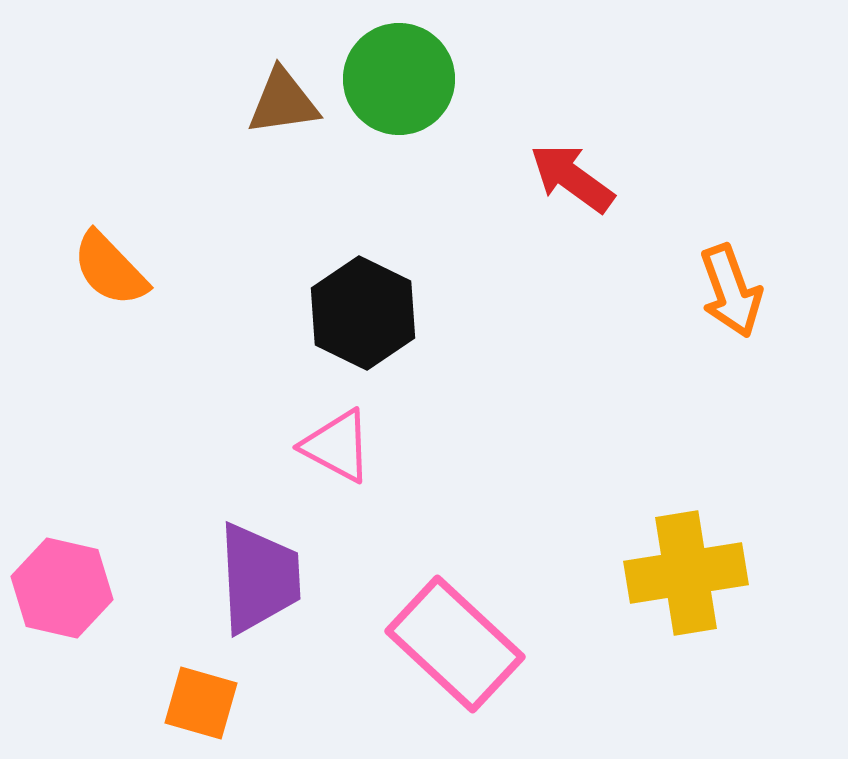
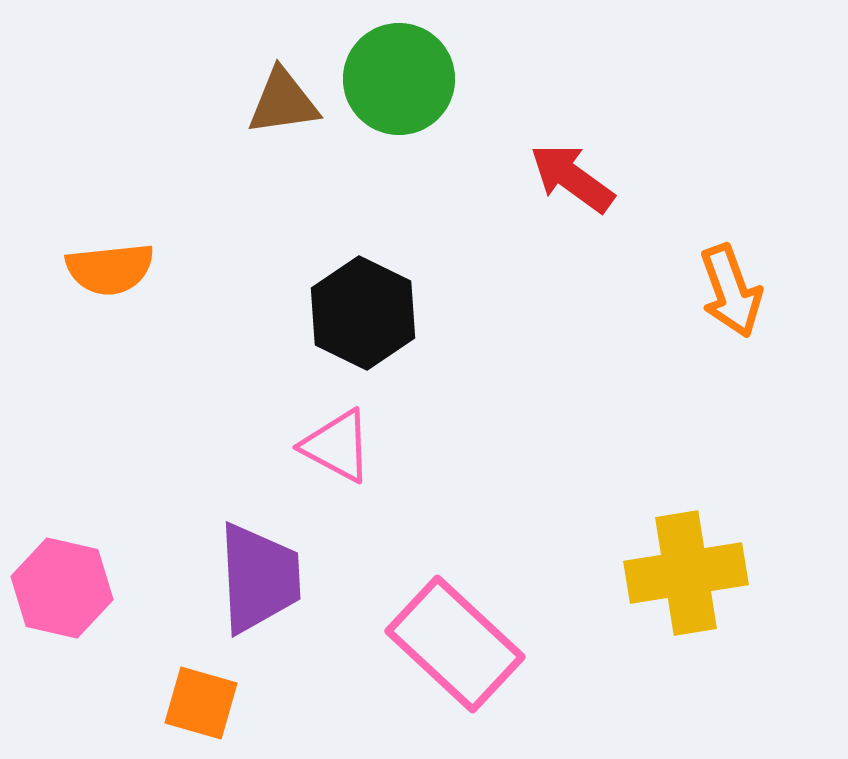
orange semicircle: rotated 52 degrees counterclockwise
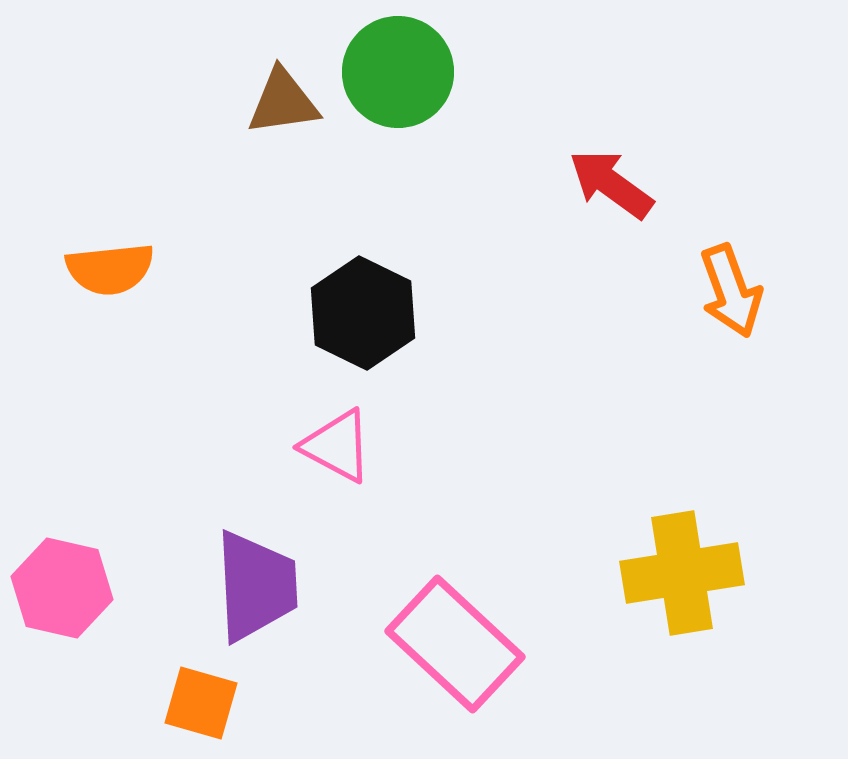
green circle: moved 1 px left, 7 px up
red arrow: moved 39 px right, 6 px down
yellow cross: moved 4 px left
purple trapezoid: moved 3 px left, 8 px down
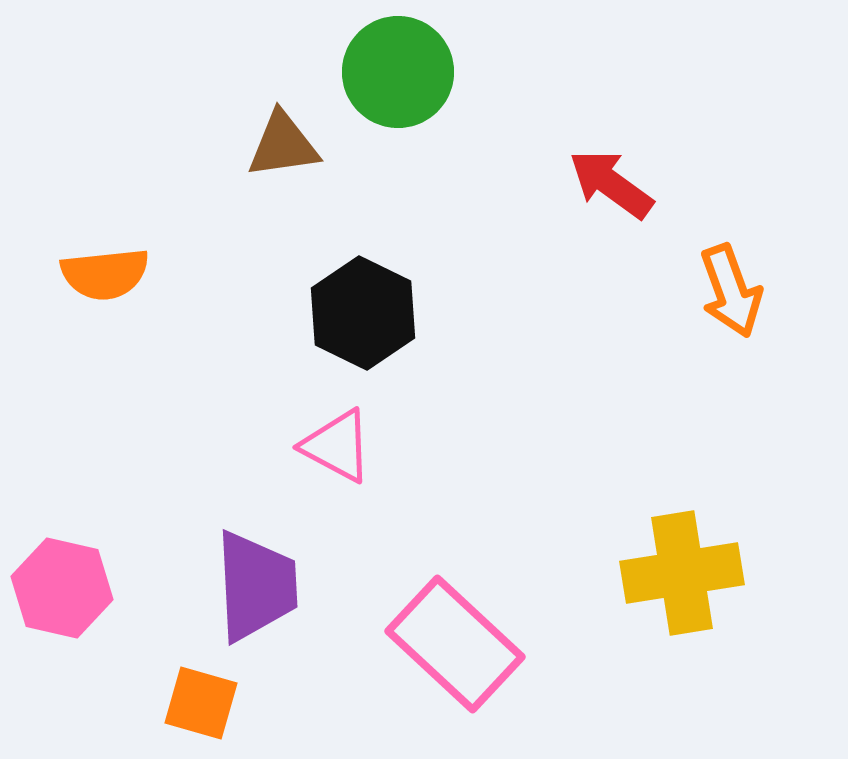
brown triangle: moved 43 px down
orange semicircle: moved 5 px left, 5 px down
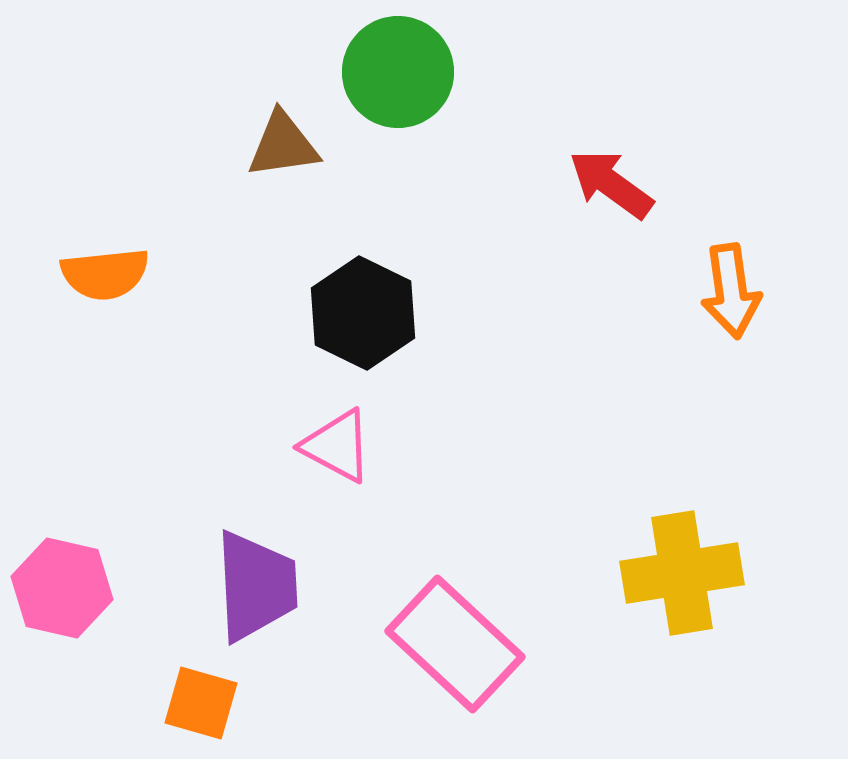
orange arrow: rotated 12 degrees clockwise
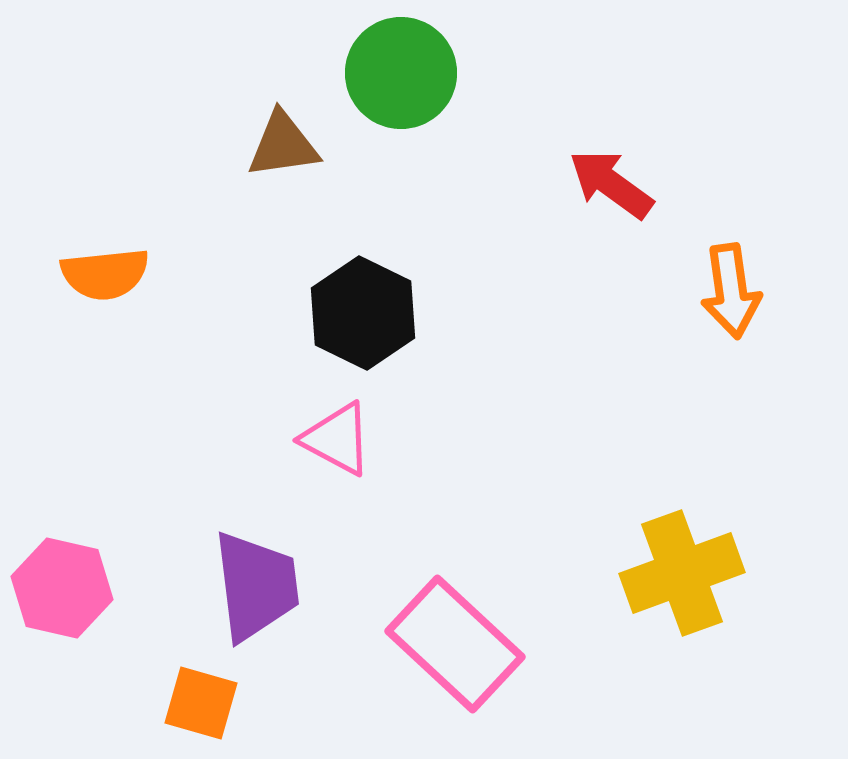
green circle: moved 3 px right, 1 px down
pink triangle: moved 7 px up
yellow cross: rotated 11 degrees counterclockwise
purple trapezoid: rotated 4 degrees counterclockwise
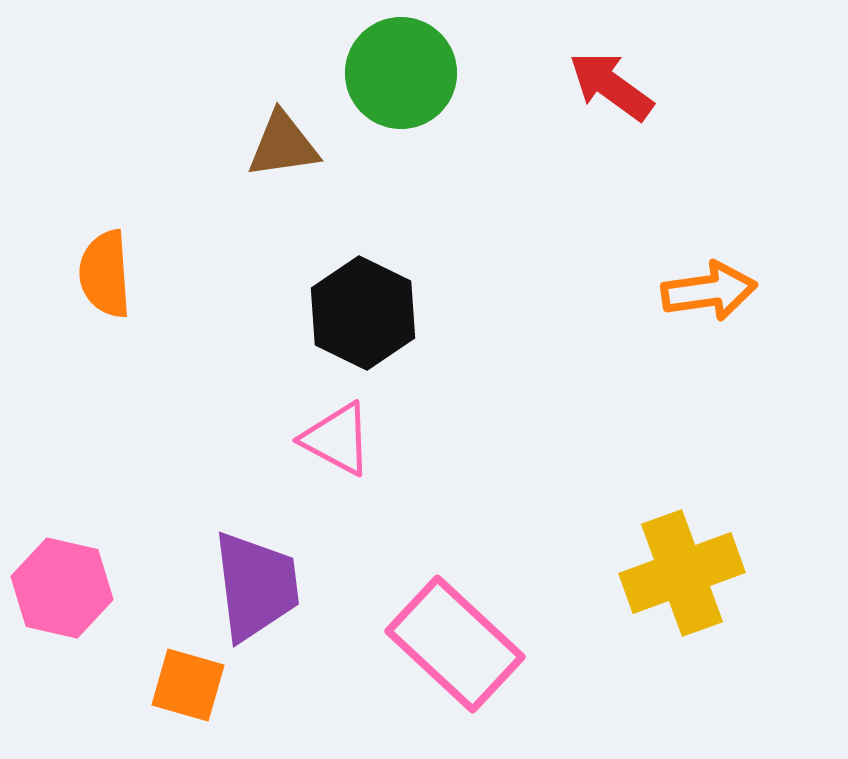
red arrow: moved 98 px up
orange semicircle: rotated 92 degrees clockwise
orange arrow: moved 22 px left; rotated 90 degrees counterclockwise
orange square: moved 13 px left, 18 px up
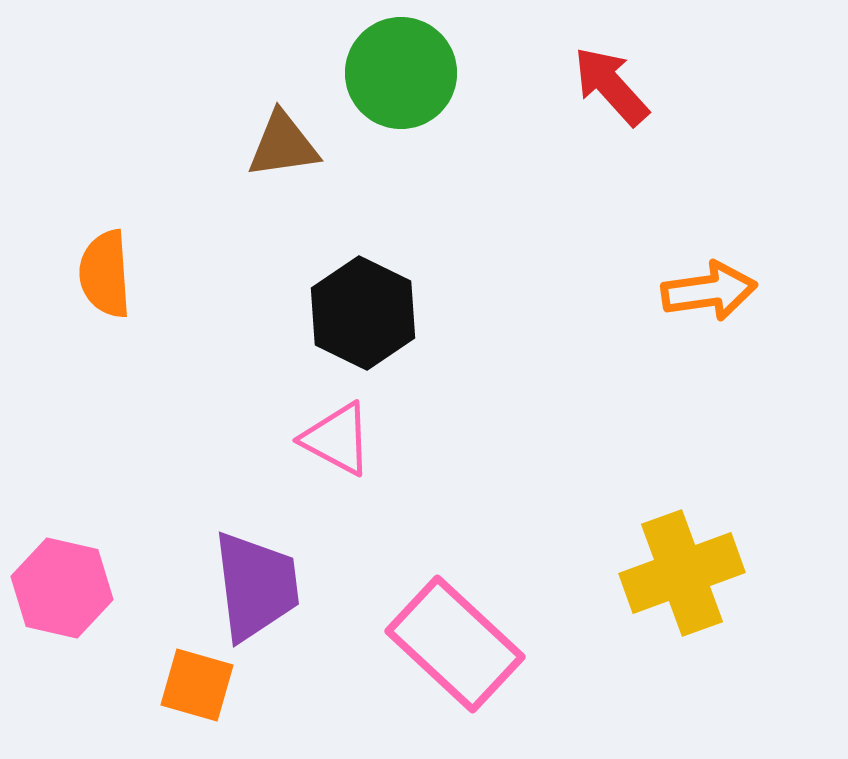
red arrow: rotated 12 degrees clockwise
orange square: moved 9 px right
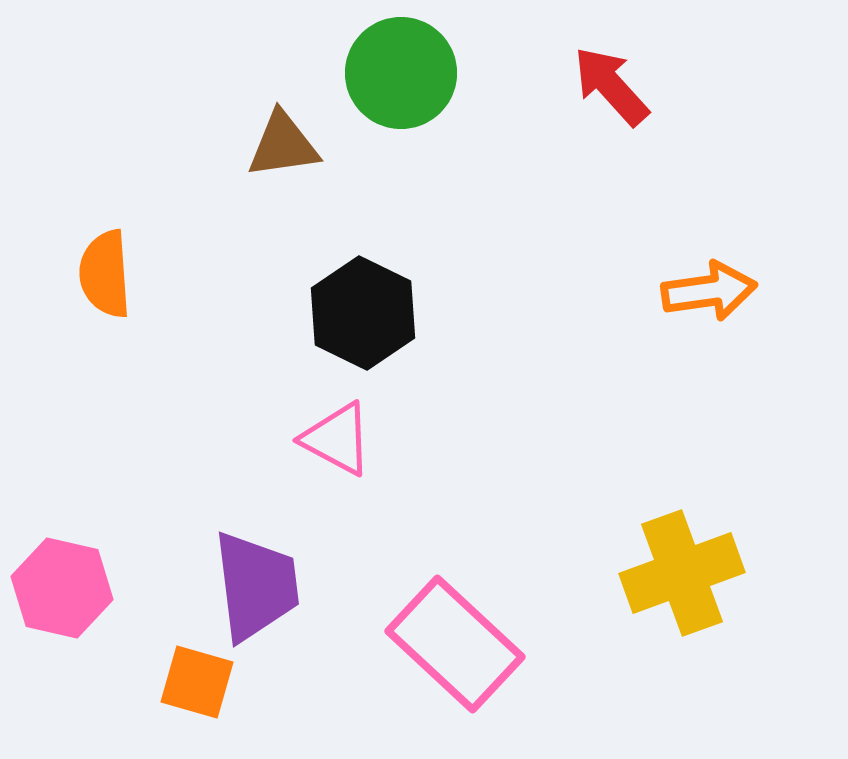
orange square: moved 3 px up
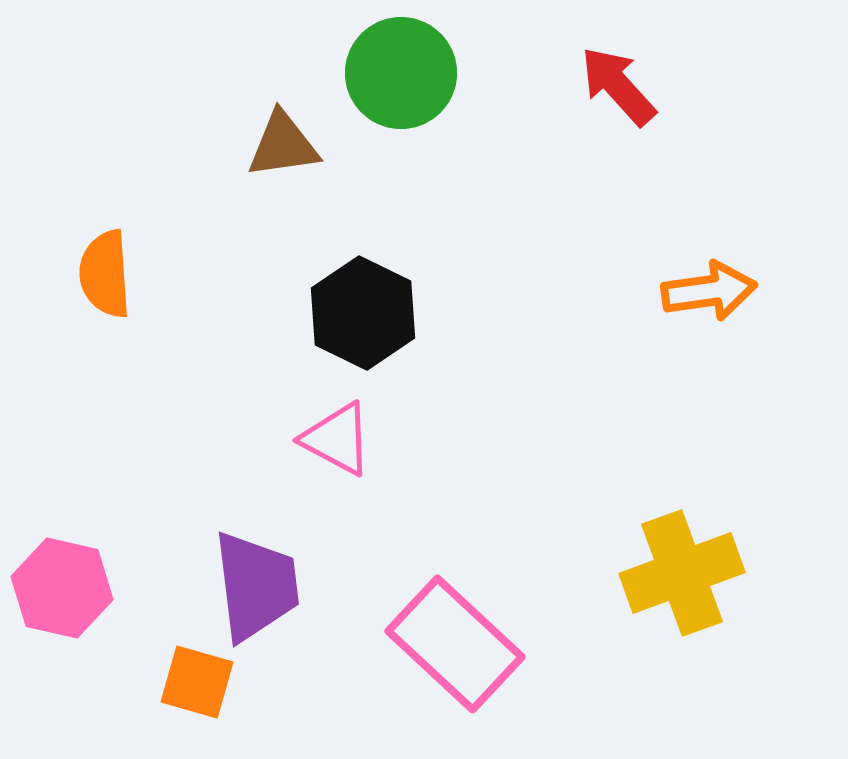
red arrow: moved 7 px right
